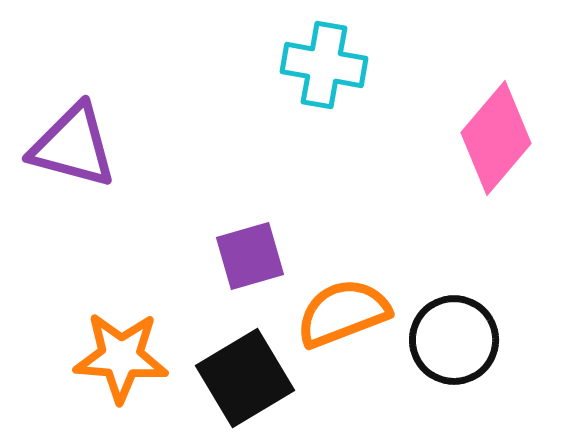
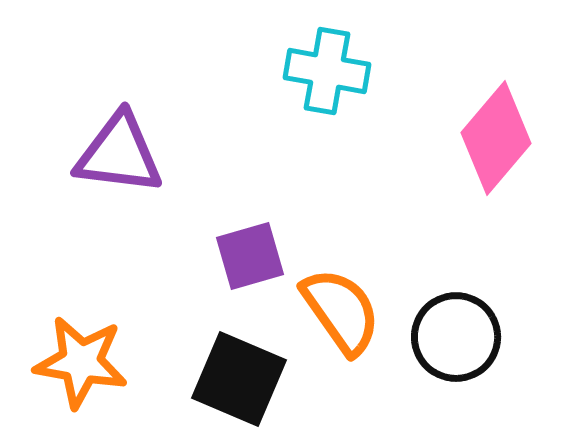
cyan cross: moved 3 px right, 6 px down
purple triangle: moved 46 px right, 8 px down; rotated 8 degrees counterclockwise
orange semicircle: moved 2 px left, 2 px up; rotated 76 degrees clockwise
black circle: moved 2 px right, 3 px up
orange star: moved 40 px left, 5 px down; rotated 6 degrees clockwise
black square: moved 6 px left, 1 px down; rotated 36 degrees counterclockwise
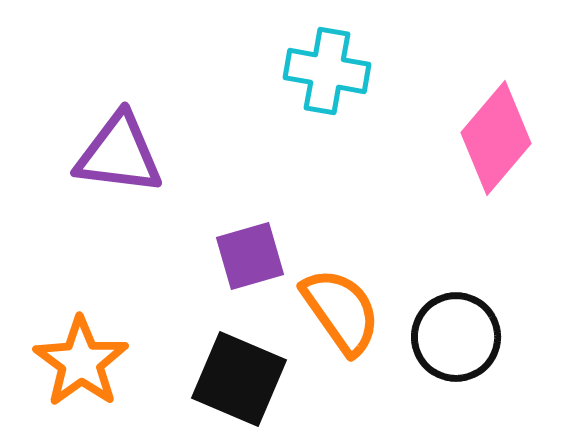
orange star: rotated 26 degrees clockwise
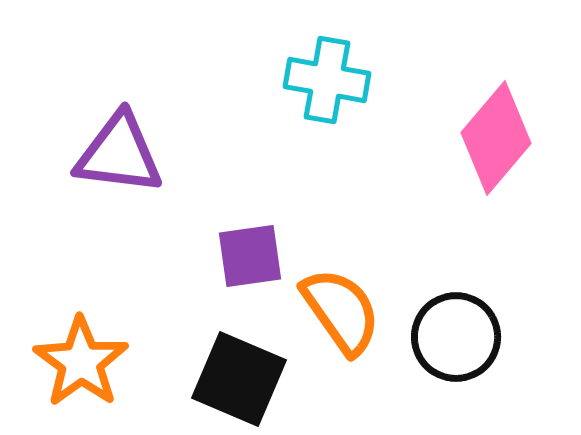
cyan cross: moved 9 px down
purple square: rotated 8 degrees clockwise
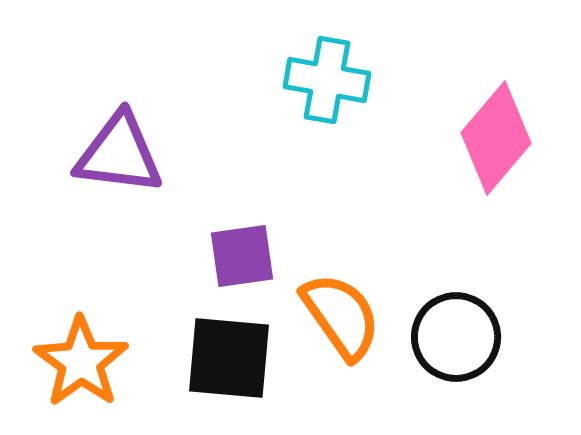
purple square: moved 8 px left
orange semicircle: moved 5 px down
black square: moved 10 px left, 21 px up; rotated 18 degrees counterclockwise
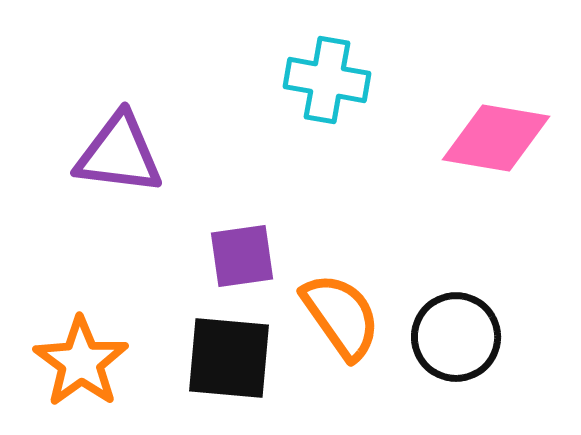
pink diamond: rotated 59 degrees clockwise
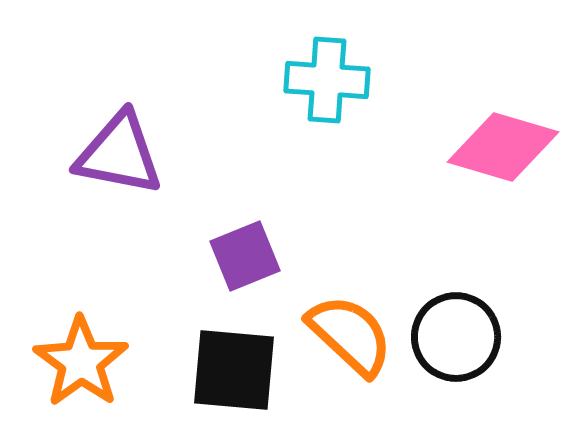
cyan cross: rotated 6 degrees counterclockwise
pink diamond: moved 7 px right, 9 px down; rotated 7 degrees clockwise
purple triangle: rotated 4 degrees clockwise
purple square: moved 3 px right; rotated 14 degrees counterclockwise
orange semicircle: moved 9 px right, 19 px down; rotated 12 degrees counterclockwise
black square: moved 5 px right, 12 px down
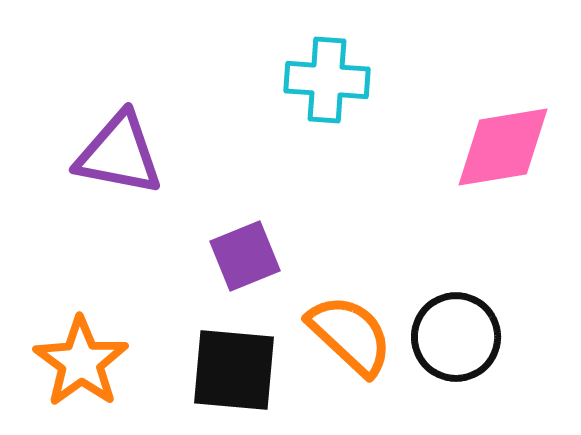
pink diamond: rotated 26 degrees counterclockwise
